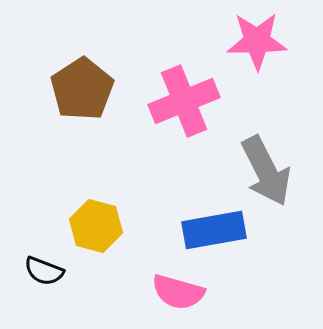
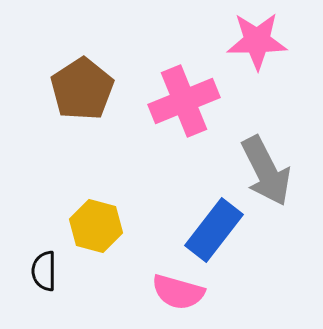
blue rectangle: rotated 42 degrees counterclockwise
black semicircle: rotated 69 degrees clockwise
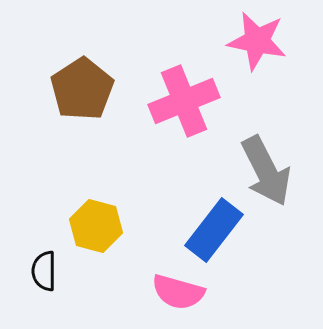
pink star: rotated 12 degrees clockwise
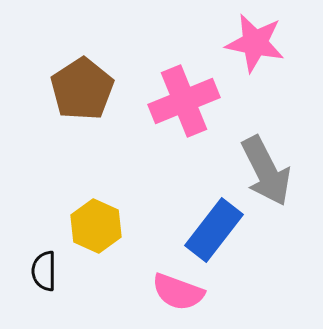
pink star: moved 2 px left, 2 px down
yellow hexagon: rotated 9 degrees clockwise
pink semicircle: rotated 4 degrees clockwise
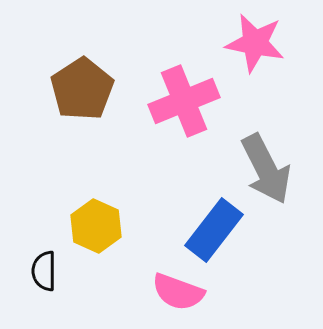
gray arrow: moved 2 px up
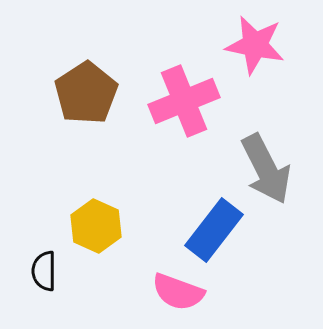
pink star: moved 2 px down
brown pentagon: moved 4 px right, 4 px down
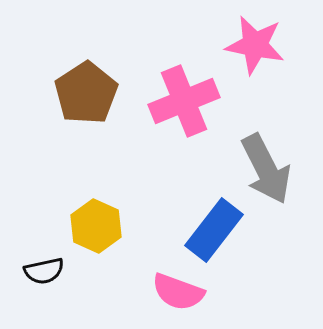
black semicircle: rotated 102 degrees counterclockwise
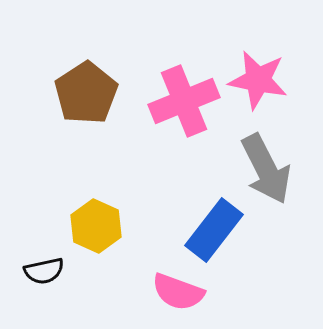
pink star: moved 3 px right, 35 px down
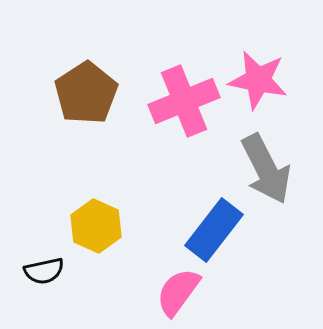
pink semicircle: rotated 106 degrees clockwise
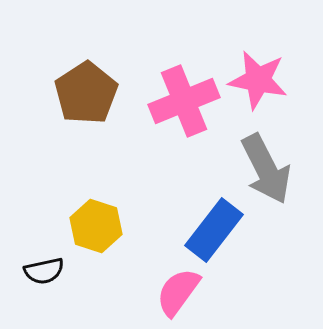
yellow hexagon: rotated 6 degrees counterclockwise
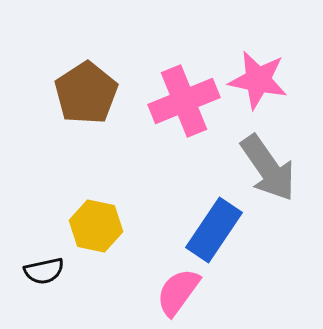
gray arrow: moved 2 px right, 1 px up; rotated 8 degrees counterclockwise
yellow hexagon: rotated 6 degrees counterclockwise
blue rectangle: rotated 4 degrees counterclockwise
